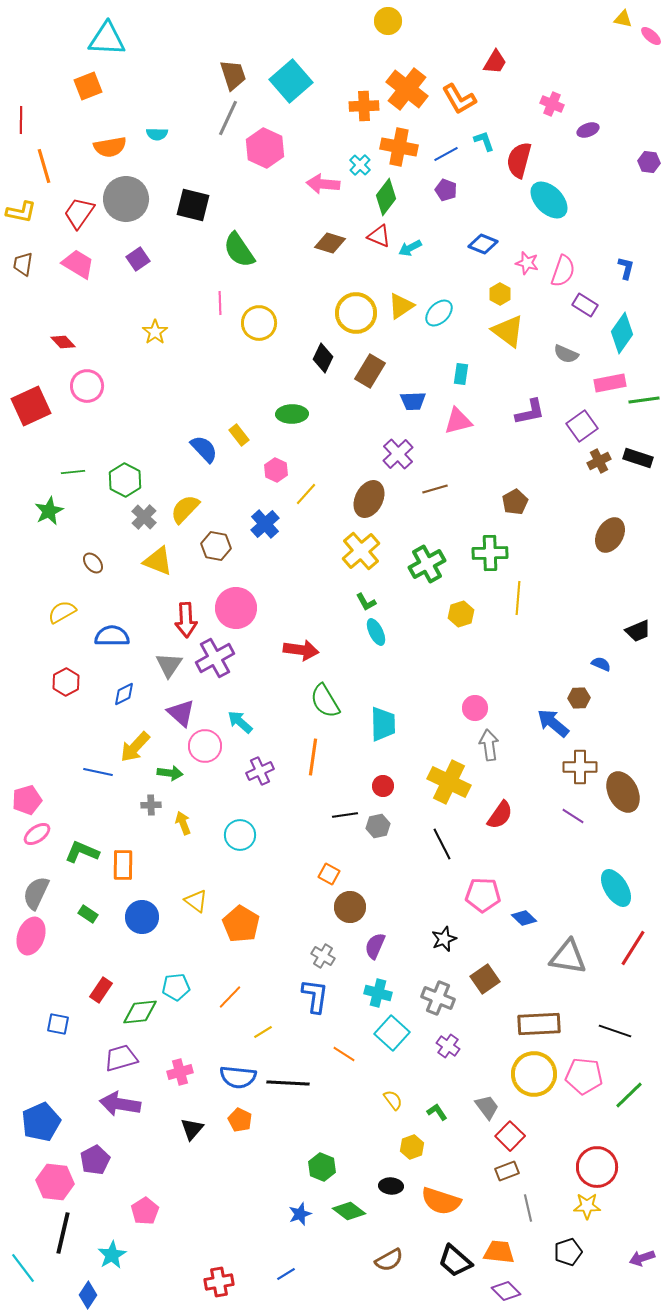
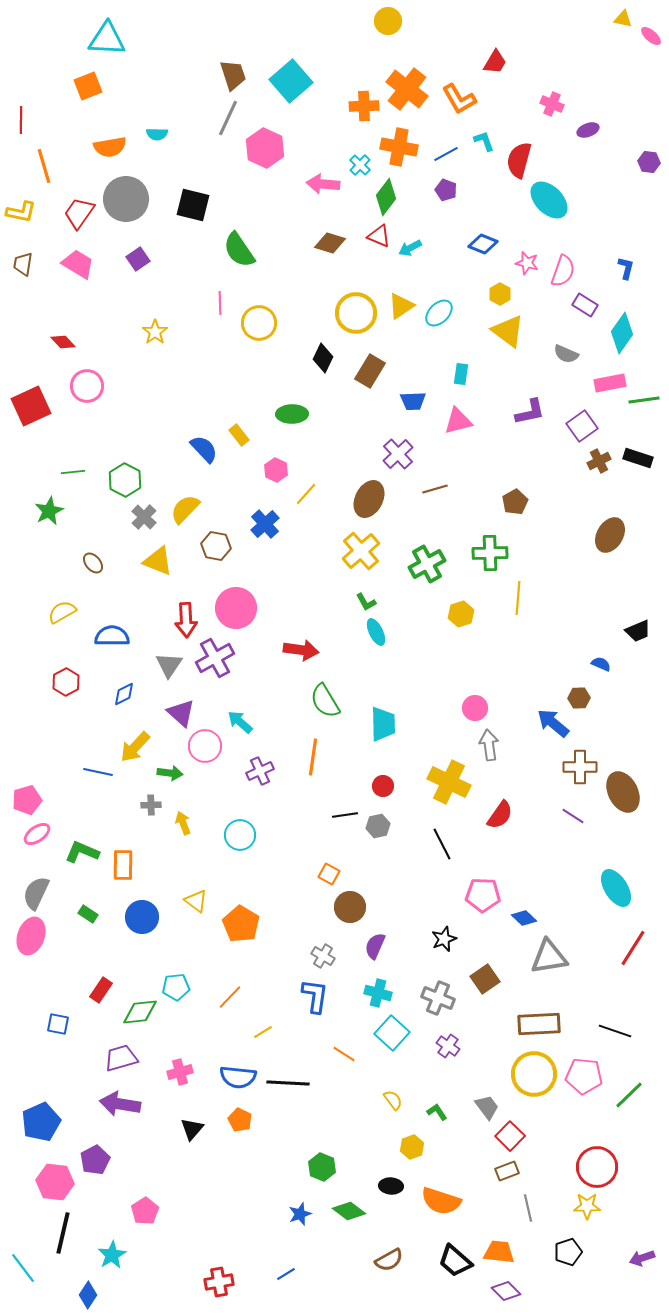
gray triangle at (568, 957): moved 19 px left; rotated 18 degrees counterclockwise
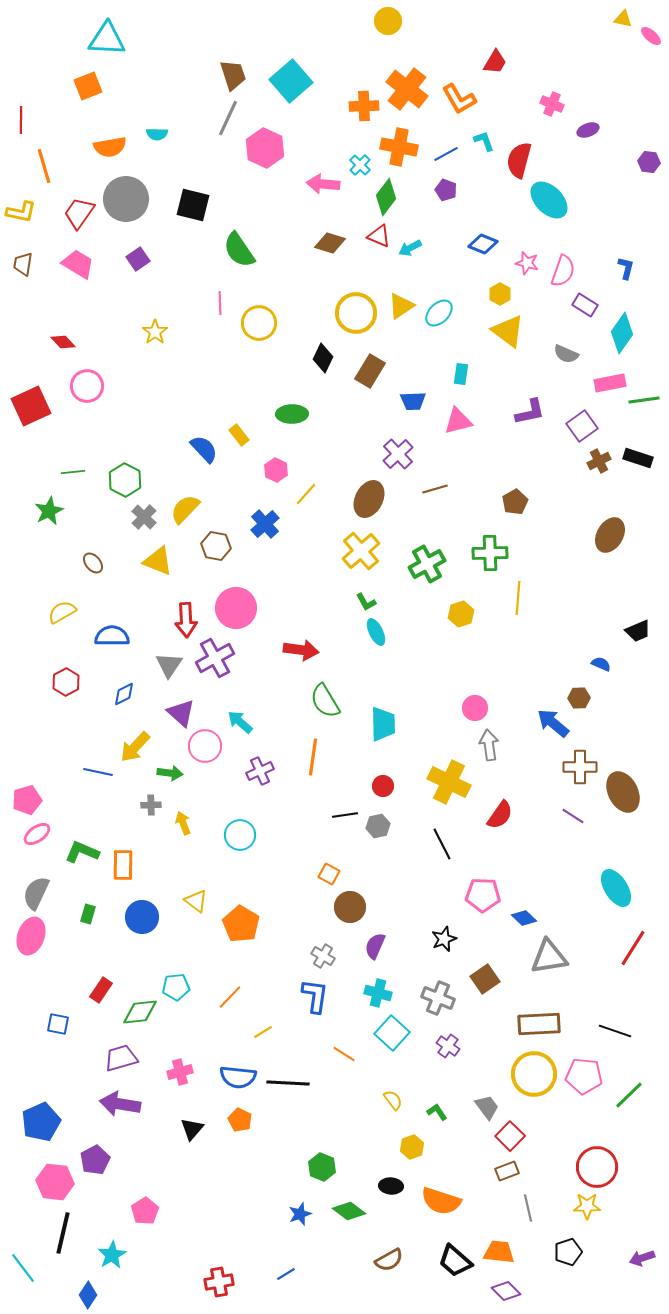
green rectangle at (88, 914): rotated 72 degrees clockwise
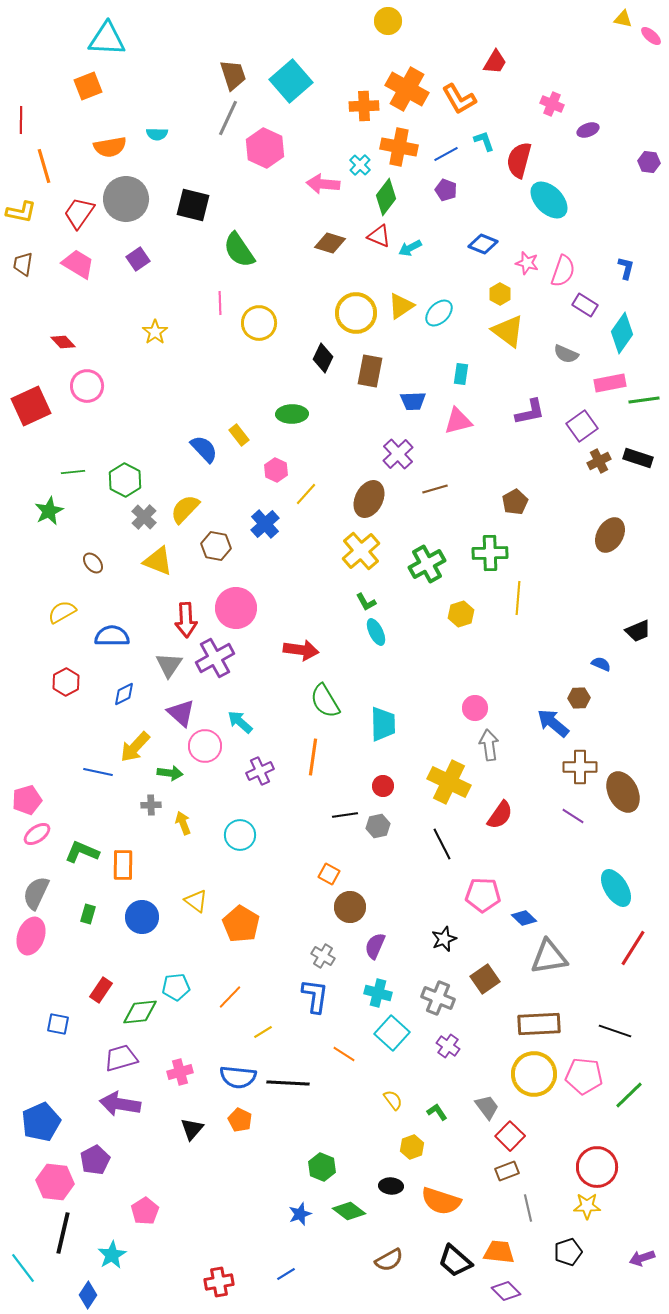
orange cross at (407, 89): rotated 9 degrees counterclockwise
brown rectangle at (370, 371): rotated 20 degrees counterclockwise
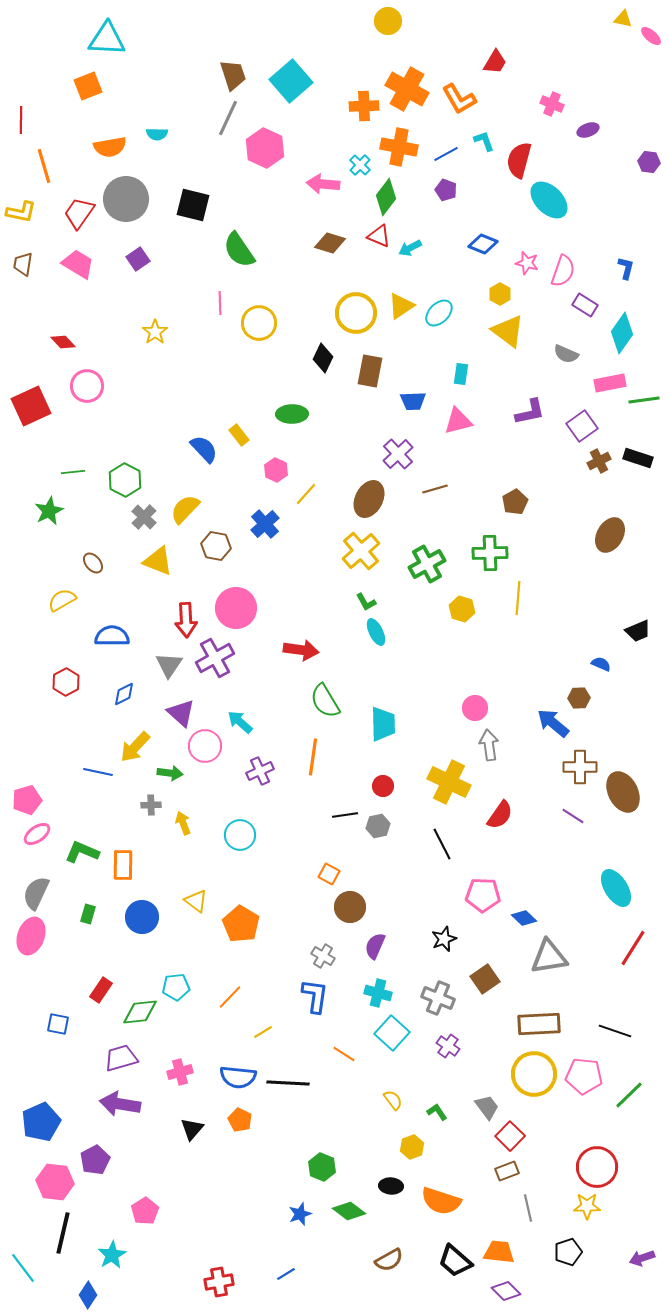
yellow semicircle at (62, 612): moved 12 px up
yellow hexagon at (461, 614): moved 1 px right, 5 px up; rotated 25 degrees counterclockwise
